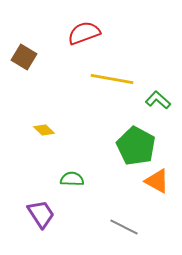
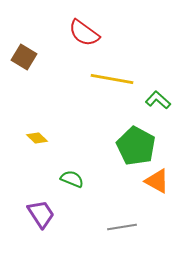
red semicircle: rotated 124 degrees counterclockwise
yellow diamond: moved 7 px left, 8 px down
green semicircle: rotated 20 degrees clockwise
gray line: moved 2 px left; rotated 36 degrees counterclockwise
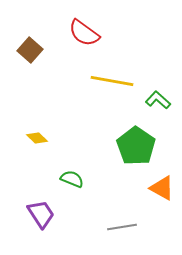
brown square: moved 6 px right, 7 px up; rotated 10 degrees clockwise
yellow line: moved 2 px down
green pentagon: rotated 6 degrees clockwise
orange triangle: moved 5 px right, 7 px down
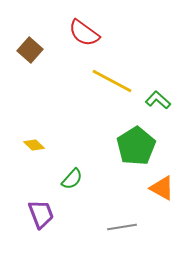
yellow line: rotated 18 degrees clockwise
yellow diamond: moved 3 px left, 7 px down
green pentagon: rotated 6 degrees clockwise
green semicircle: rotated 110 degrees clockwise
purple trapezoid: rotated 12 degrees clockwise
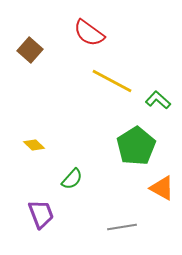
red semicircle: moved 5 px right
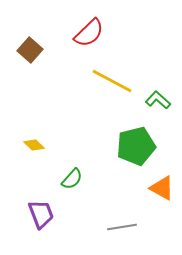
red semicircle: rotated 80 degrees counterclockwise
green pentagon: rotated 18 degrees clockwise
